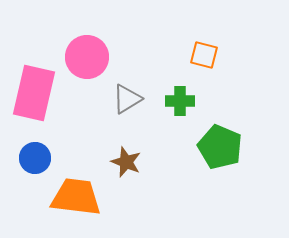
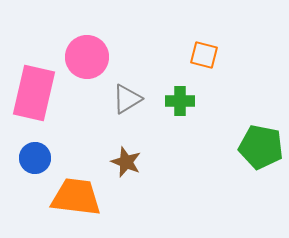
green pentagon: moved 41 px right; rotated 12 degrees counterclockwise
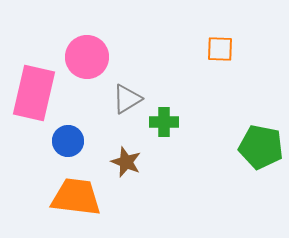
orange square: moved 16 px right, 6 px up; rotated 12 degrees counterclockwise
green cross: moved 16 px left, 21 px down
blue circle: moved 33 px right, 17 px up
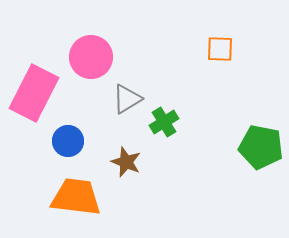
pink circle: moved 4 px right
pink rectangle: rotated 14 degrees clockwise
green cross: rotated 32 degrees counterclockwise
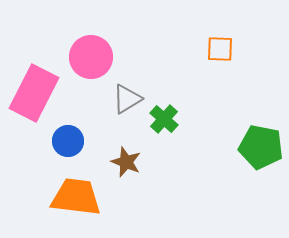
green cross: moved 3 px up; rotated 16 degrees counterclockwise
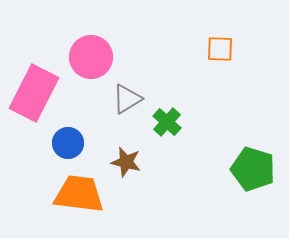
green cross: moved 3 px right, 3 px down
blue circle: moved 2 px down
green pentagon: moved 8 px left, 22 px down; rotated 6 degrees clockwise
brown star: rotated 8 degrees counterclockwise
orange trapezoid: moved 3 px right, 3 px up
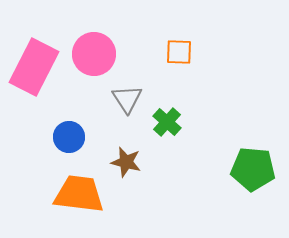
orange square: moved 41 px left, 3 px down
pink circle: moved 3 px right, 3 px up
pink rectangle: moved 26 px up
gray triangle: rotated 32 degrees counterclockwise
blue circle: moved 1 px right, 6 px up
green pentagon: rotated 12 degrees counterclockwise
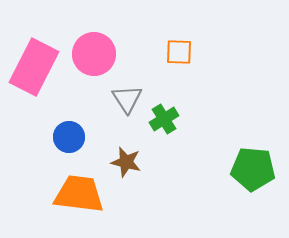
green cross: moved 3 px left, 3 px up; rotated 16 degrees clockwise
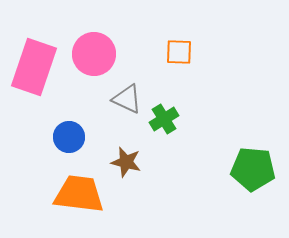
pink rectangle: rotated 8 degrees counterclockwise
gray triangle: rotated 32 degrees counterclockwise
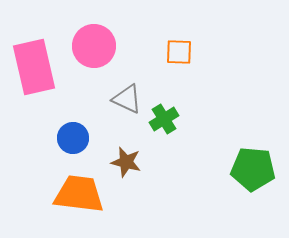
pink circle: moved 8 px up
pink rectangle: rotated 32 degrees counterclockwise
blue circle: moved 4 px right, 1 px down
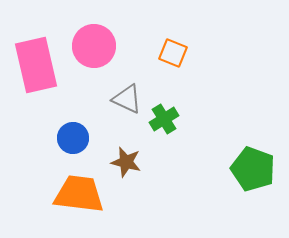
orange square: moved 6 px left, 1 px down; rotated 20 degrees clockwise
pink rectangle: moved 2 px right, 2 px up
green pentagon: rotated 15 degrees clockwise
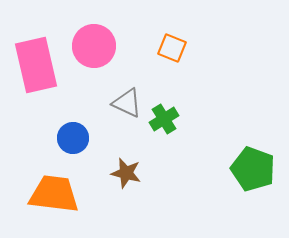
orange square: moved 1 px left, 5 px up
gray triangle: moved 4 px down
brown star: moved 11 px down
orange trapezoid: moved 25 px left
